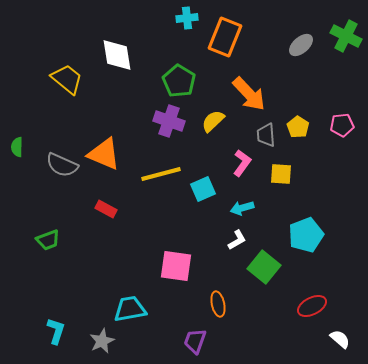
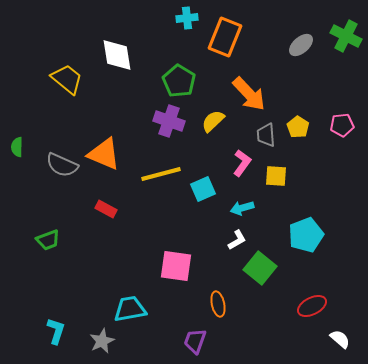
yellow square: moved 5 px left, 2 px down
green square: moved 4 px left, 1 px down
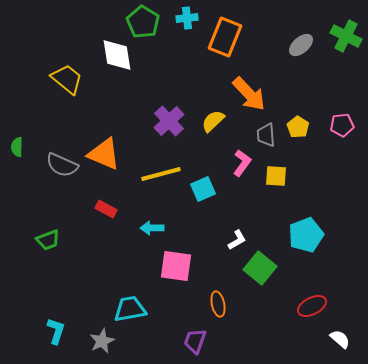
green pentagon: moved 36 px left, 59 px up
purple cross: rotated 28 degrees clockwise
cyan arrow: moved 90 px left, 20 px down; rotated 15 degrees clockwise
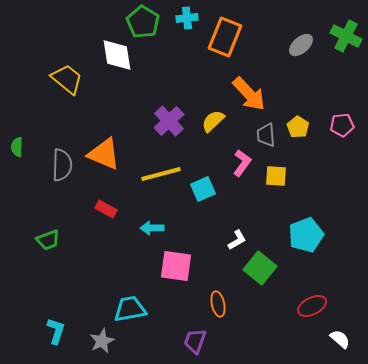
gray semicircle: rotated 112 degrees counterclockwise
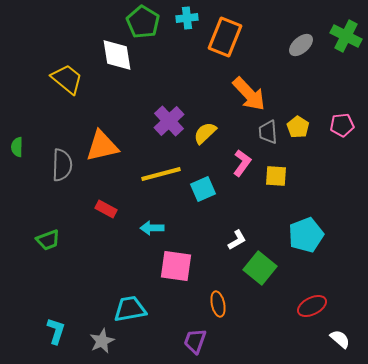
yellow semicircle: moved 8 px left, 12 px down
gray trapezoid: moved 2 px right, 3 px up
orange triangle: moved 2 px left, 8 px up; rotated 36 degrees counterclockwise
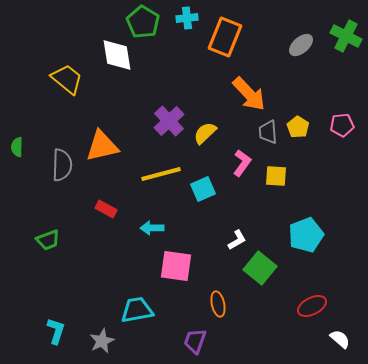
cyan trapezoid: moved 7 px right, 1 px down
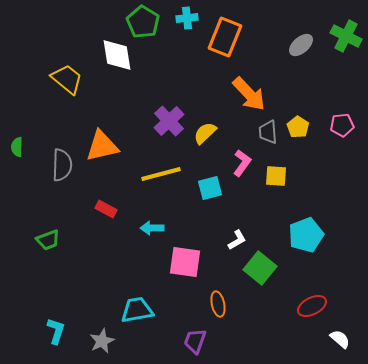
cyan square: moved 7 px right, 1 px up; rotated 10 degrees clockwise
pink square: moved 9 px right, 4 px up
